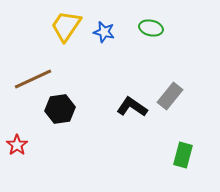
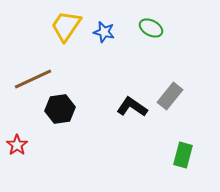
green ellipse: rotated 15 degrees clockwise
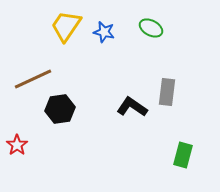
gray rectangle: moved 3 px left, 4 px up; rotated 32 degrees counterclockwise
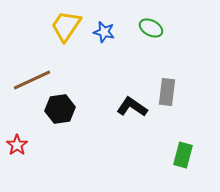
brown line: moved 1 px left, 1 px down
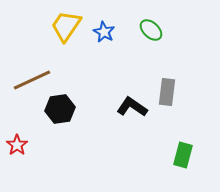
green ellipse: moved 2 px down; rotated 15 degrees clockwise
blue star: rotated 15 degrees clockwise
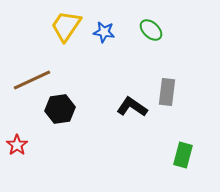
blue star: rotated 20 degrees counterclockwise
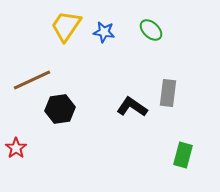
gray rectangle: moved 1 px right, 1 px down
red star: moved 1 px left, 3 px down
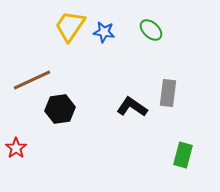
yellow trapezoid: moved 4 px right
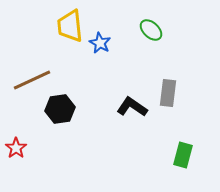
yellow trapezoid: rotated 40 degrees counterclockwise
blue star: moved 4 px left, 11 px down; rotated 20 degrees clockwise
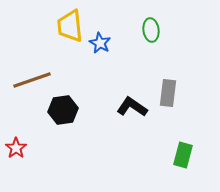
green ellipse: rotated 40 degrees clockwise
brown line: rotated 6 degrees clockwise
black hexagon: moved 3 px right, 1 px down
